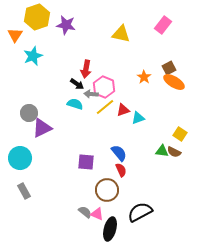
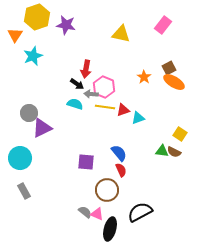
yellow line: rotated 48 degrees clockwise
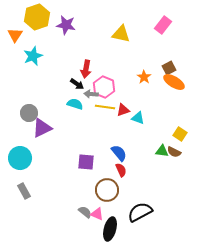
cyan triangle: rotated 40 degrees clockwise
